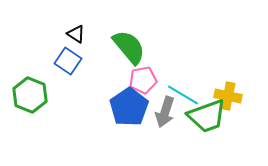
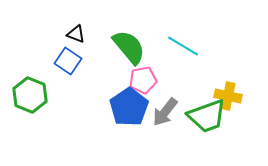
black triangle: rotated 12 degrees counterclockwise
cyan line: moved 49 px up
gray arrow: rotated 20 degrees clockwise
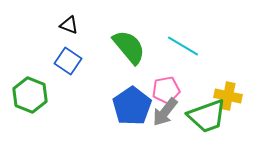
black triangle: moved 7 px left, 9 px up
pink pentagon: moved 23 px right, 10 px down
blue pentagon: moved 3 px right, 1 px up
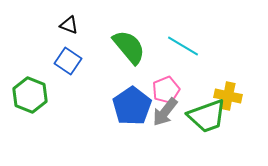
pink pentagon: rotated 12 degrees counterclockwise
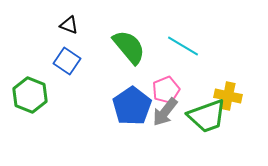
blue square: moved 1 px left
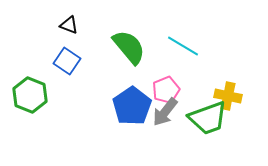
green trapezoid: moved 1 px right, 2 px down
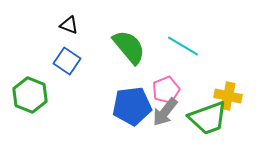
blue pentagon: rotated 27 degrees clockwise
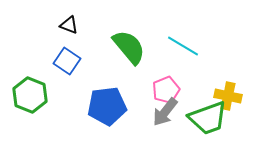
blue pentagon: moved 25 px left
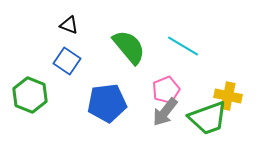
blue pentagon: moved 3 px up
